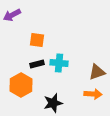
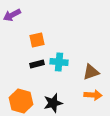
orange square: rotated 21 degrees counterclockwise
cyan cross: moved 1 px up
brown triangle: moved 6 px left
orange hexagon: moved 16 px down; rotated 15 degrees counterclockwise
orange arrow: moved 1 px down
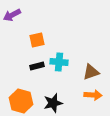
black rectangle: moved 2 px down
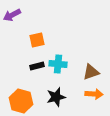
cyan cross: moved 1 px left, 2 px down
orange arrow: moved 1 px right, 1 px up
black star: moved 3 px right, 6 px up
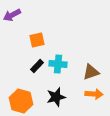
black rectangle: rotated 32 degrees counterclockwise
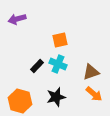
purple arrow: moved 5 px right, 4 px down; rotated 12 degrees clockwise
orange square: moved 23 px right
cyan cross: rotated 18 degrees clockwise
orange arrow: rotated 36 degrees clockwise
orange hexagon: moved 1 px left
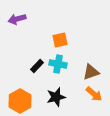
cyan cross: rotated 12 degrees counterclockwise
orange hexagon: rotated 15 degrees clockwise
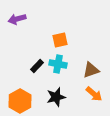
brown triangle: moved 2 px up
